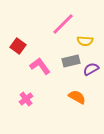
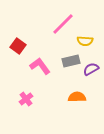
orange semicircle: rotated 30 degrees counterclockwise
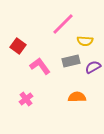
purple semicircle: moved 2 px right, 2 px up
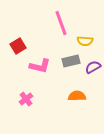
pink line: moved 2 px left, 1 px up; rotated 65 degrees counterclockwise
red square: rotated 21 degrees clockwise
pink L-shape: rotated 140 degrees clockwise
orange semicircle: moved 1 px up
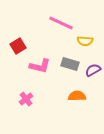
pink line: rotated 45 degrees counterclockwise
gray rectangle: moved 1 px left, 3 px down; rotated 30 degrees clockwise
purple semicircle: moved 3 px down
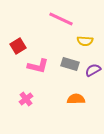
pink line: moved 4 px up
pink L-shape: moved 2 px left
orange semicircle: moved 1 px left, 3 px down
